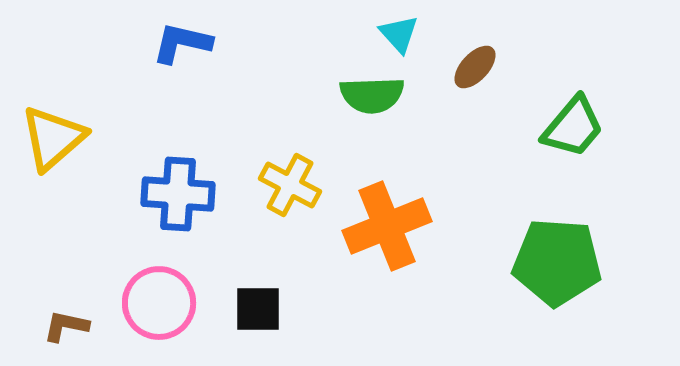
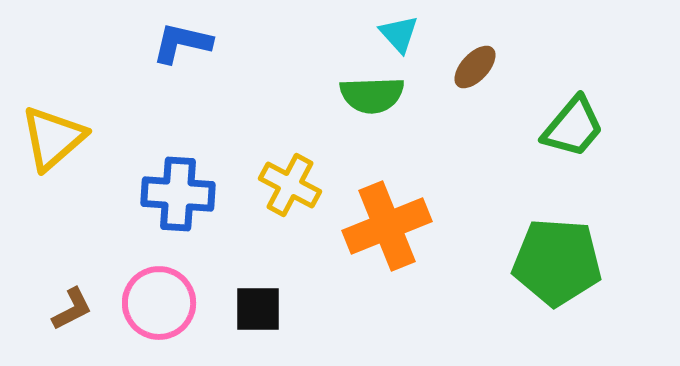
brown L-shape: moved 6 px right, 17 px up; rotated 141 degrees clockwise
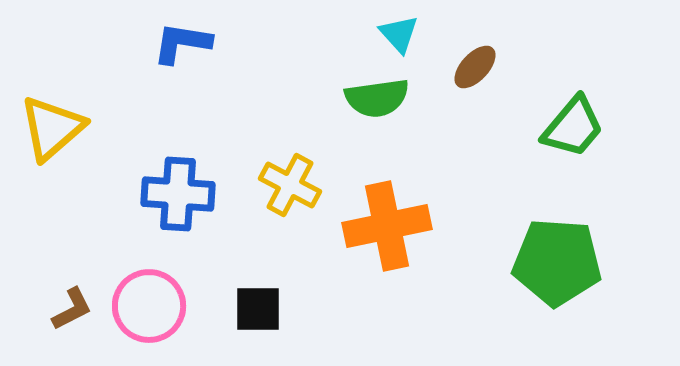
blue L-shape: rotated 4 degrees counterclockwise
green semicircle: moved 5 px right, 3 px down; rotated 6 degrees counterclockwise
yellow triangle: moved 1 px left, 10 px up
orange cross: rotated 10 degrees clockwise
pink circle: moved 10 px left, 3 px down
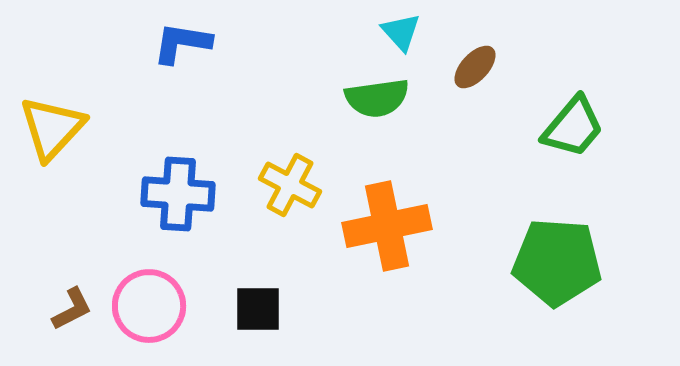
cyan triangle: moved 2 px right, 2 px up
yellow triangle: rotated 6 degrees counterclockwise
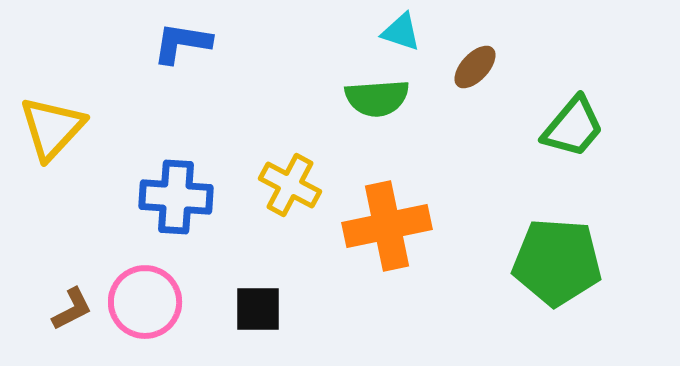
cyan triangle: rotated 30 degrees counterclockwise
green semicircle: rotated 4 degrees clockwise
blue cross: moved 2 px left, 3 px down
pink circle: moved 4 px left, 4 px up
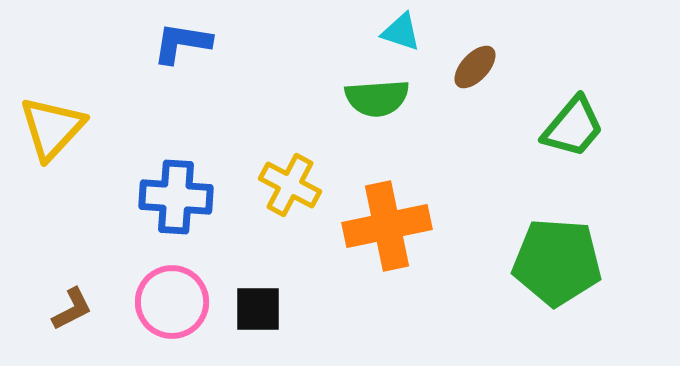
pink circle: moved 27 px right
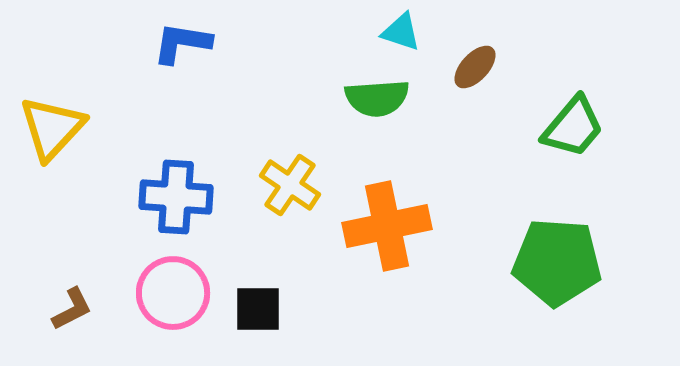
yellow cross: rotated 6 degrees clockwise
pink circle: moved 1 px right, 9 px up
